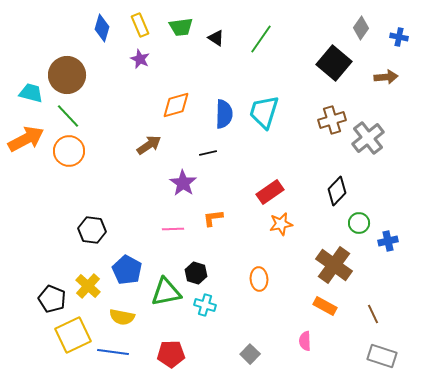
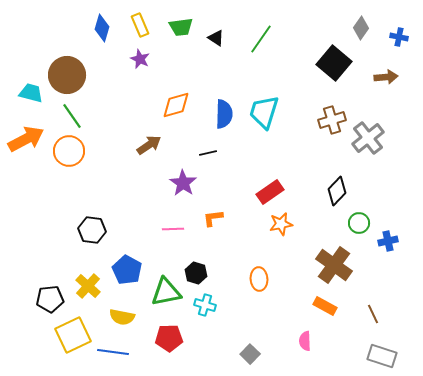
green line at (68, 116): moved 4 px right; rotated 8 degrees clockwise
black pentagon at (52, 299): moved 2 px left; rotated 28 degrees counterclockwise
red pentagon at (171, 354): moved 2 px left, 16 px up
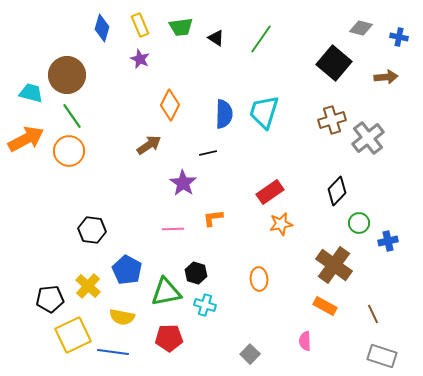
gray diamond at (361, 28): rotated 70 degrees clockwise
orange diamond at (176, 105): moved 6 px left; rotated 48 degrees counterclockwise
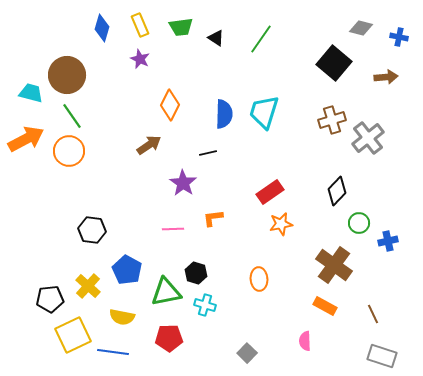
gray square at (250, 354): moved 3 px left, 1 px up
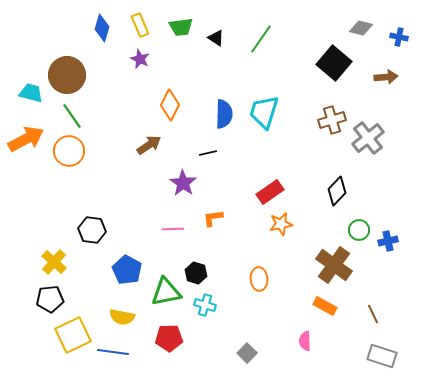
green circle at (359, 223): moved 7 px down
yellow cross at (88, 286): moved 34 px left, 24 px up
